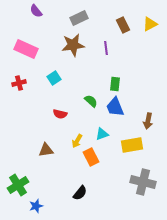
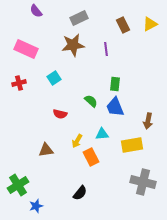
purple line: moved 1 px down
cyan triangle: rotated 16 degrees clockwise
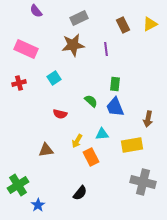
brown arrow: moved 2 px up
blue star: moved 2 px right, 1 px up; rotated 16 degrees counterclockwise
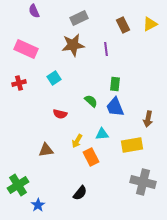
purple semicircle: moved 2 px left; rotated 16 degrees clockwise
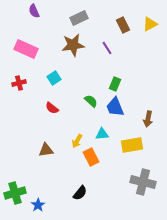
purple line: moved 1 px right, 1 px up; rotated 24 degrees counterclockwise
green rectangle: rotated 16 degrees clockwise
red semicircle: moved 8 px left, 6 px up; rotated 24 degrees clockwise
green cross: moved 3 px left, 8 px down; rotated 15 degrees clockwise
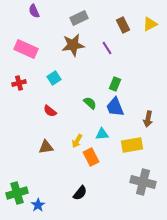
green semicircle: moved 1 px left, 2 px down
red semicircle: moved 2 px left, 3 px down
brown triangle: moved 3 px up
green cross: moved 2 px right
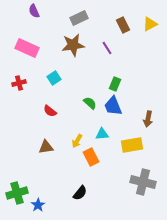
pink rectangle: moved 1 px right, 1 px up
blue trapezoid: moved 2 px left, 1 px up
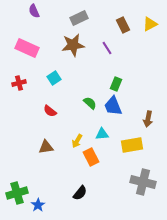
green rectangle: moved 1 px right
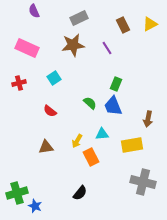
blue star: moved 3 px left, 1 px down; rotated 16 degrees counterclockwise
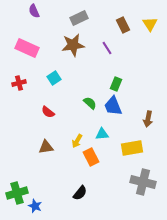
yellow triangle: rotated 35 degrees counterclockwise
red semicircle: moved 2 px left, 1 px down
yellow rectangle: moved 3 px down
